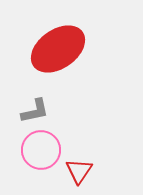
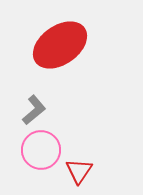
red ellipse: moved 2 px right, 4 px up
gray L-shape: moved 1 px left, 1 px up; rotated 28 degrees counterclockwise
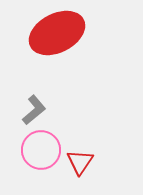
red ellipse: moved 3 px left, 12 px up; rotated 8 degrees clockwise
red triangle: moved 1 px right, 9 px up
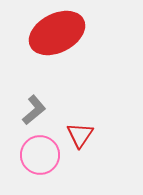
pink circle: moved 1 px left, 5 px down
red triangle: moved 27 px up
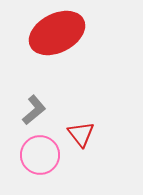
red triangle: moved 1 px right, 1 px up; rotated 12 degrees counterclockwise
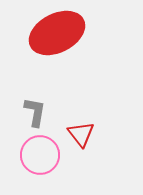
gray L-shape: moved 1 px right, 2 px down; rotated 40 degrees counterclockwise
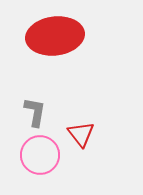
red ellipse: moved 2 px left, 3 px down; rotated 20 degrees clockwise
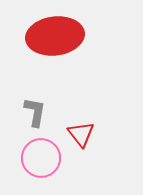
pink circle: moved 1 px right, 3 px down
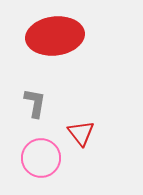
gray L-shape: moved 9 px up
red triangle: moved 1 px up
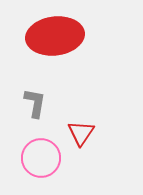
red triangle: rotated 12 degrees clockwise
